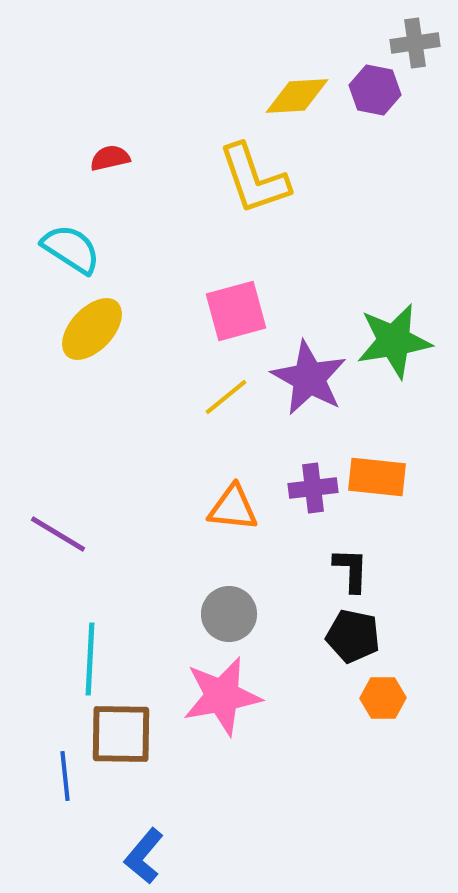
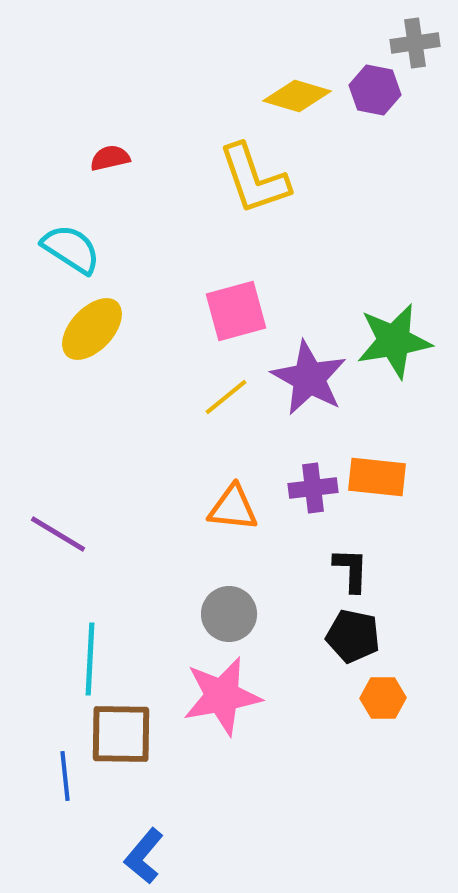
yellow diamond: rotated 20 degrees clockwise
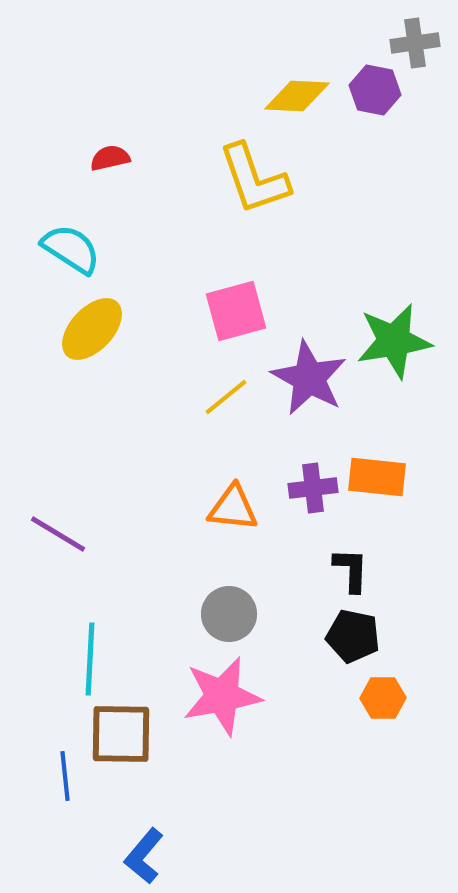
yellow diamond: rotated 14 degrees counterclockwise
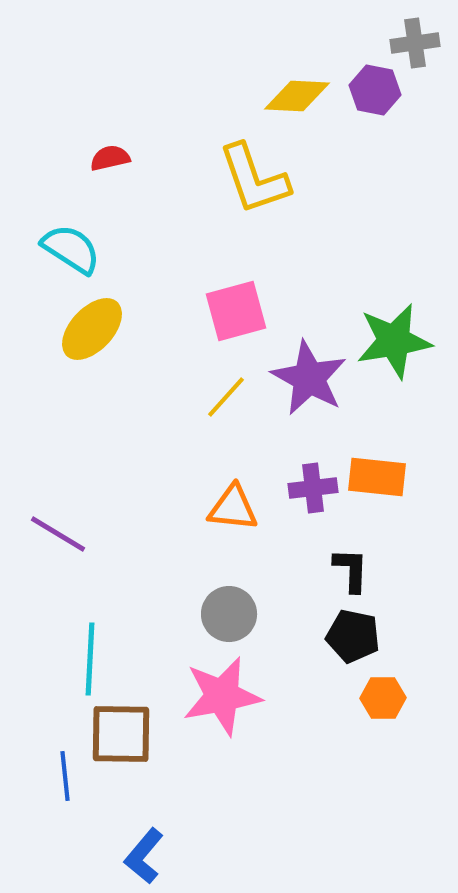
yellow line: rotated 9 degrees counterclockwise
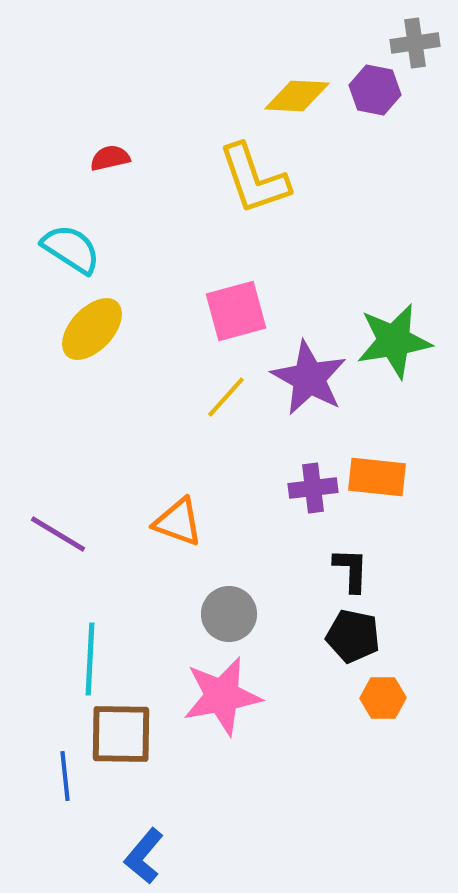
orange triangle: moved 55 px left, 14 px down; rotated 14 degrees clockwise
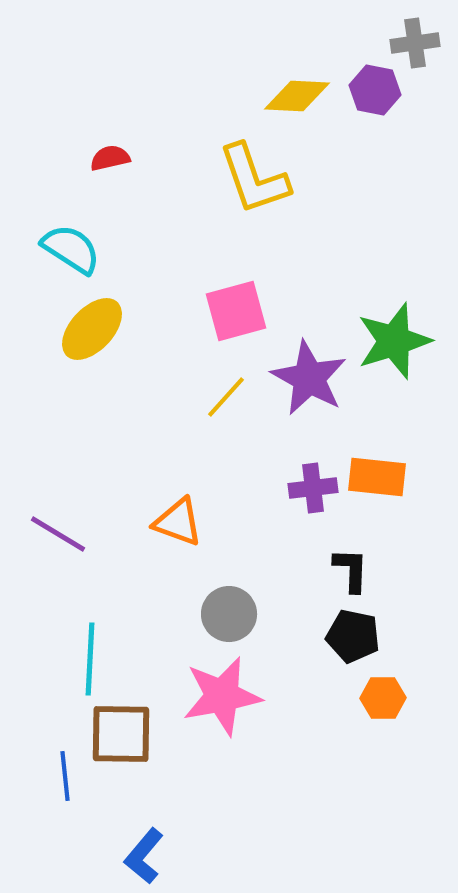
green star: rotated 8 degrees counterclockwise
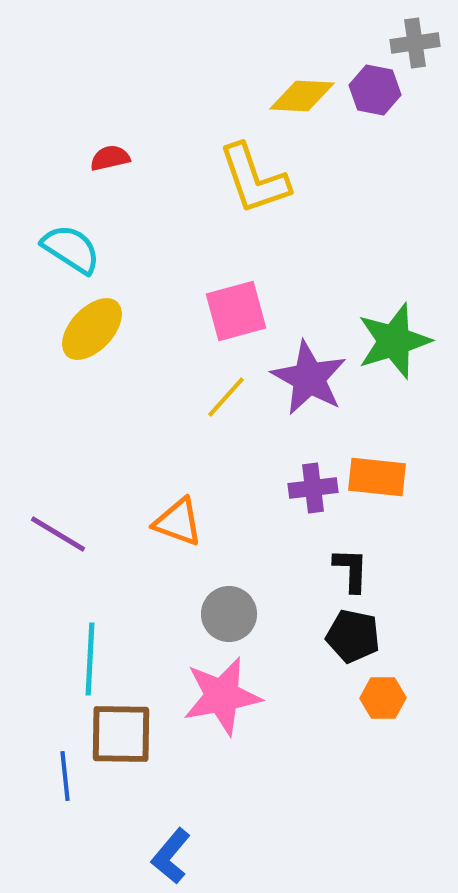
yellow diamond: moved 5 px right
blue L-shape: moved 27 px right
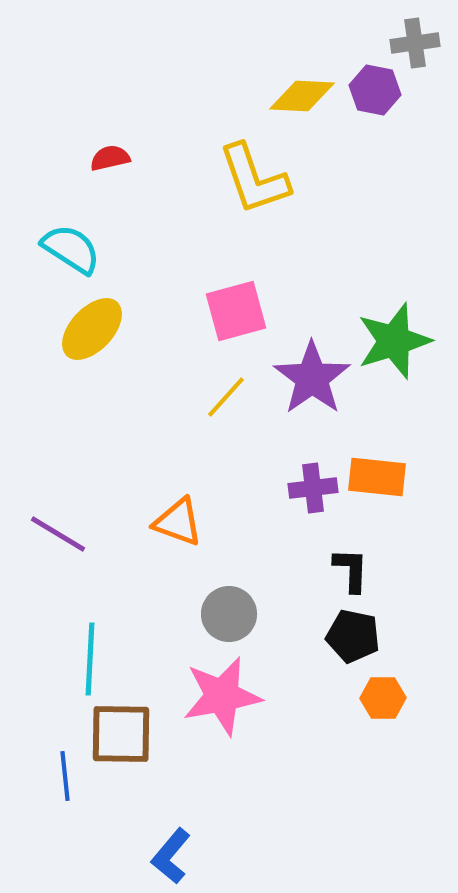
purple star: moved 3 px right; rotated 8 degrees clockwise
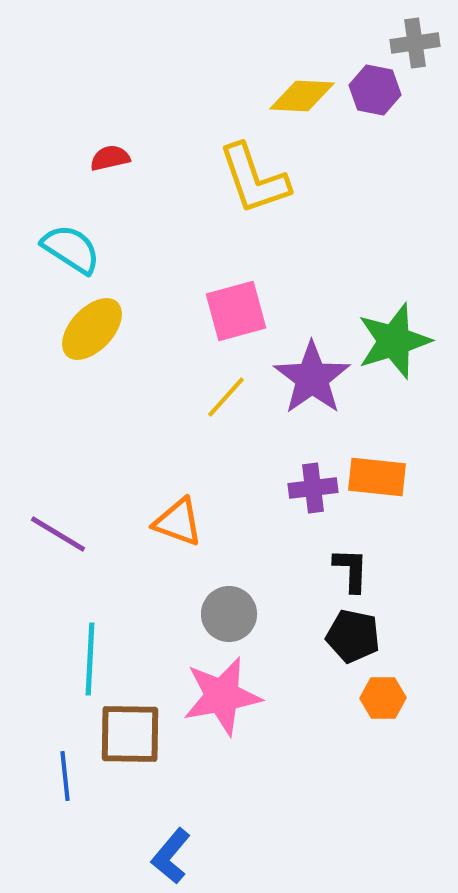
brown square: moved 9 px right
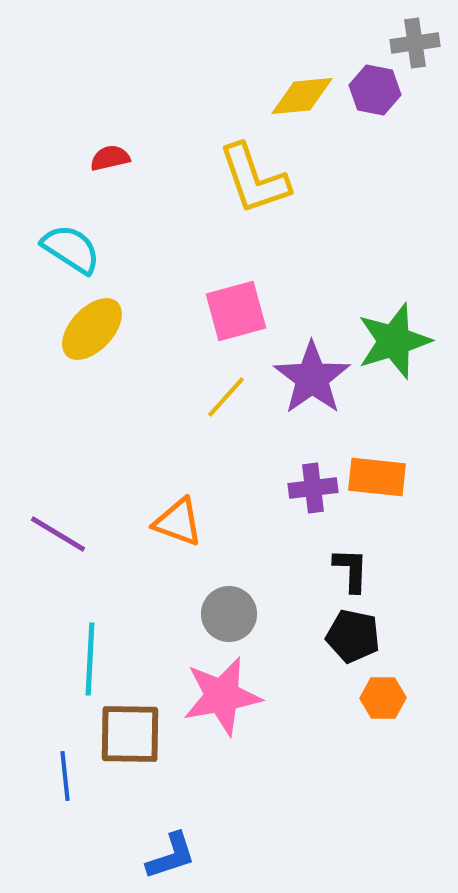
yellow diamond: rotated 8 degrees counterclockwise
blue L-shape: rotated 148 degrees counterclockwise
